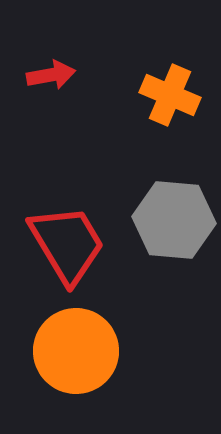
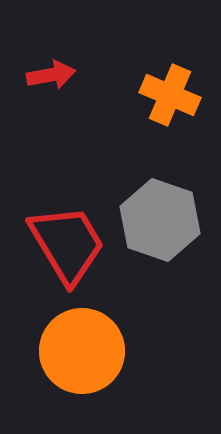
gray hexagon: moved 14 px left; rotated 14 degrees clockwise
orange circle: moved 6 px right
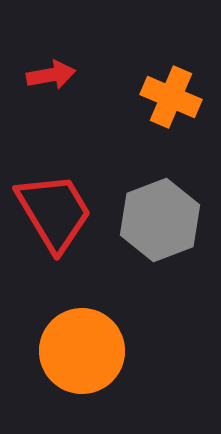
orange cross: moved 1 px right, 2 px down
gray hexagon: rotated 20 degrees clockwise
red trapezoid: moved 13 px left, 32 px up
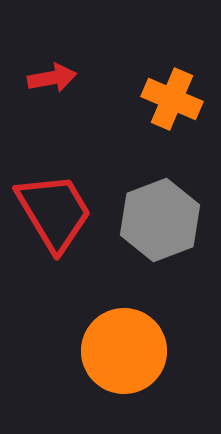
red arrow: moved 1 px right, 3 px down
orange cross: moved 1 px right, 2 px down
orange circle: moved 42 px right
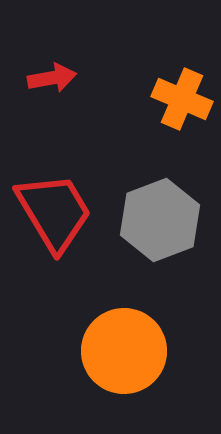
orange cross: moved 10 px right
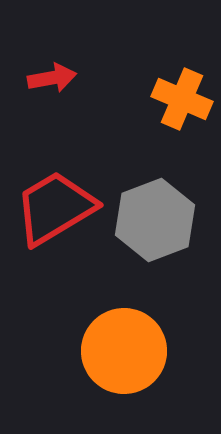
red trapezoid: moved 1 px right, 4 px up; rotated 90 degrees counterclockwise
gray hexagon: moved 5 px left
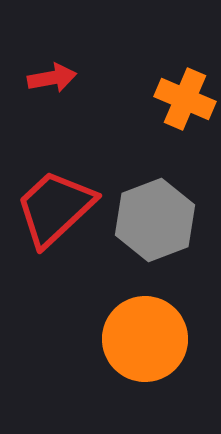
orange cross: moved 3 px right
red trapezoid: rotated 12 degrees counterclockwise
orange circle: moved 21 px right, 12 px up
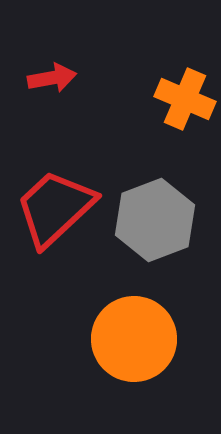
orange circle: moved 11 px left
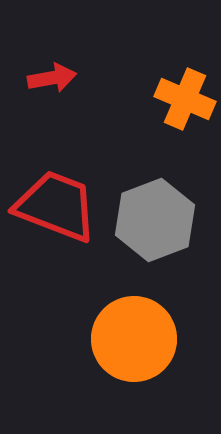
red trapezoid: moved 1 px right, 2 px up; rotated 64 degrees clockwise
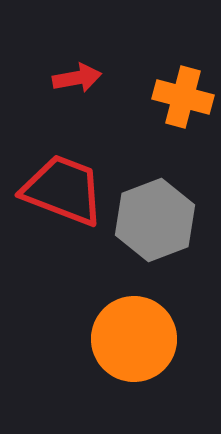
red arrow: moved 25 px right
orange cross: moved 2 px left, 2 px up; rotated 8 degrees counterclockwise
red trapezoid: moved 7 px right, 16 px up
